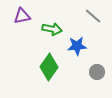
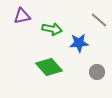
gray line: moved 6 px right, 4 px down
blue star: moved 2 px right, 3 px up
green diamond: rotated 76 degrees counterclockwise
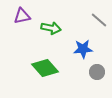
green arrow: moved 1 px left, 1 px up
blue star: moved 4 px right, 6 px down
green diamond: moved 4 px left, 1 px down
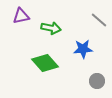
purple triangle: moved 1 px left
green diamond: moved 5 px up
gray circle: moved 9 px down
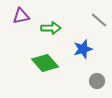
green arrow: rotated 12 degrees counterclockwise
blue star: rotated 12 degrees counterclockwise
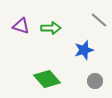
purple triangle: moved 10 px down; rotated 30 degrees clockwise
blue star: moved 1 px right, 1 px down
green diamond: moved 2 px right, 16 px down
gray circle: moved 2 px left
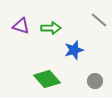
blue star: moved 10 px left
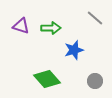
gray line: moved 4 px left, 2 px up
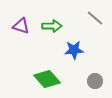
green arrow: moved 1 px right, 2 px up
blue star: rotated 12 degrees clockwise
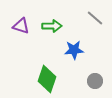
green diamond: rotated 60 degrees clockwise
